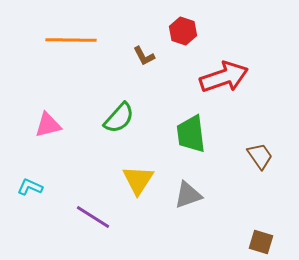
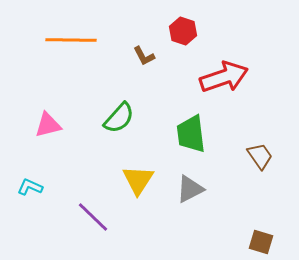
gray triangle: moved 2 px right, 6 px up; rotated 8 degrees counterclockwise
purple line: rotated 12 degrees clockwise
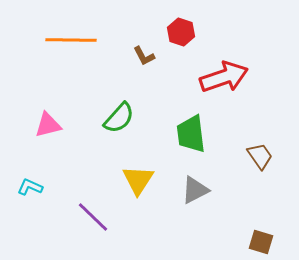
red hexagon: moved 2 px left, 1 px down
gray triangle: moved 5 px right, 1 px down
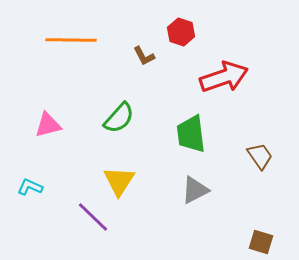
yellow triangle: moved 19 px left, 1 px down
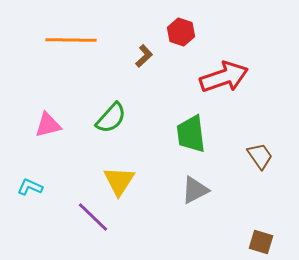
brown L-shape: rotated 105 degrees counterclockwise
green semicircle: moved 8 px left
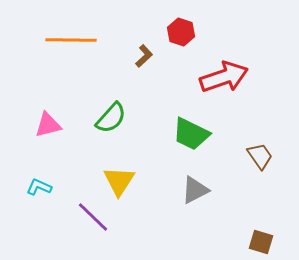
green trapezoid: rotated 57 degrees counterclockwise
cyan L-shape: moved 9 px right
